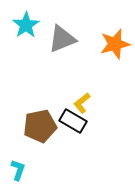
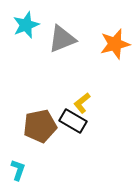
cyan star: rotated 12 degrees clockwise
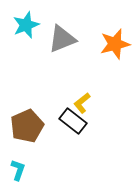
black rectangle: rotated 8 degrees clockwise
brown pentagon: moved 13 px left; rotated 12 degrees counterclockwise
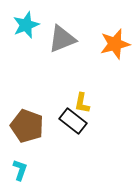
yellow L-shape: rotated 40 degrees counterclockwise
brown pentagon: rotated 28 degrees counterclockwise
cyan L-shape: moved 2 px right
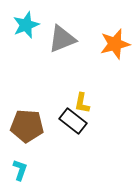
brown pentagon: rotated 16 degrees counterclockwise
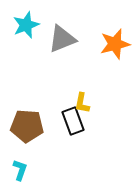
black rectangle: rotated 32 degrees clockwise
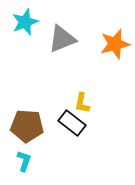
cyan star: moved 1 px left, 3 px up
black rectangle: moved 1 px left, 2 px down; rotated 32 degrees counterclockwise
cyan L-shape: moved 4 px right, 9 px up
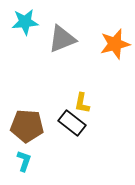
cyan star: rotated 16 degrees clockwise
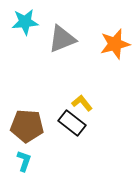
yellow L-shape: rotated 130 degrees clockwise
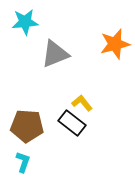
gray triangle: moved 7 px left, 15 px down
cyan L-shape: moved 1 px left, 1 px down
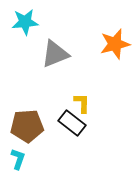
yellow L-shape: rotated 40 degrees clockwise
brown pentagon: rotated 8 degrees counterclockwise
cyan L-shape: moved 5 px left, 3 px up
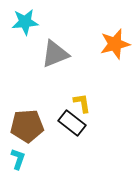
yellow L-shape: rotated 10 degrees counterclockwise
